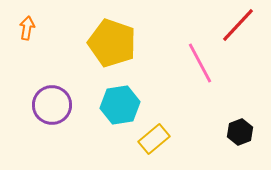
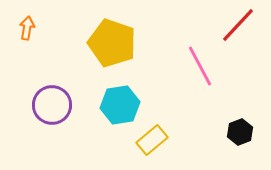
pink line: moved 3 px down
yellow rectangle: moved 2 px left, 1 px down
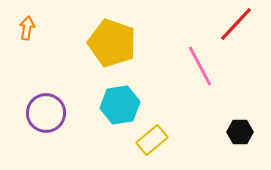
red line: moved 2 px left, 1 px up
purple circle: moved 6 px left, 8 px down
black hexagon: rotated 20 degrees clockwise
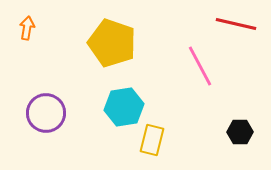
red line: rotated 60 degrees clockwise
cyan hexagon: moved 4 px right, 2 px down
yellow rectangle: rotated 36 degrees counterclockwise
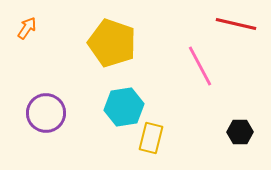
orange arrow: rotated 25 degrees clockwise
yellow rectangle: moved 1 px left, 2 px up
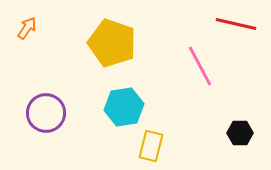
black hexagon: moved 1 px down
yellow rectangle: moved 8 px down
